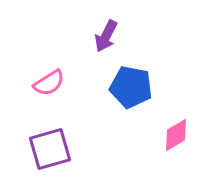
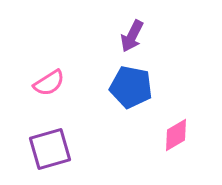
purple arrow: moved 26 px right
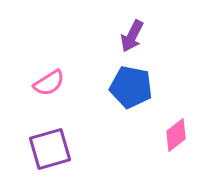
pink diamond: rotated 8 degrees counterclockwise
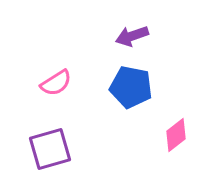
purple arrow: rotated 44 degrees clockwise
pink semicircle: moved 7 px right
